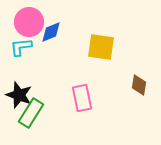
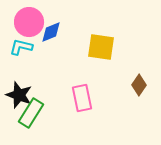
cyan L-shape: rotated 20 degrees clockwise
brown diamond: rotated 25 degrees clockwise
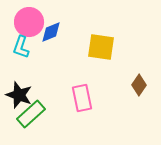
cyan L-shape: rotated 85 degrees counterclockwise
green rectangle: moved 1 px down; rotated 16 degrees clockwise
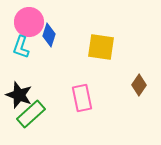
blue diamond: moved 2 px left, 3 px down; rotated 50 degrees counterclockwise
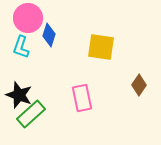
pink circle: moved 1 px left, 4 px up
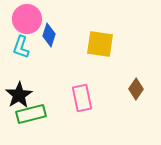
pink circle: moved 1 px left, 1 px down
yellow square: moved 1 px left, 3 px up
brown diamond: moved 3 px left, 4 px down
black star: rotated 20 degrees clockwise
green rectangle: rotated 28 degrees clockwise
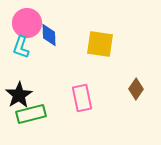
pink circle: moved 4 px down
blue diamond: rotated 20 degrees counterclockwise
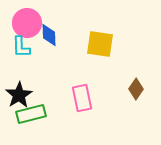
cyan L-shape: rotated 20 degrees counterclockwise
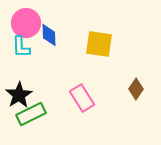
pink circle: moved 1 px left
yellow square: moved 1 px left
pink rectangle: rotated 20 degrees counterclockwise
green rectangle: rotated 12 degrees counterclockwise
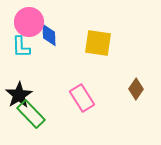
pink circle: moved 3 px right, 1 px up
yellow square: moved 1 px left, 1 px up
green rectangle: rotated 72 degrees clockwise
